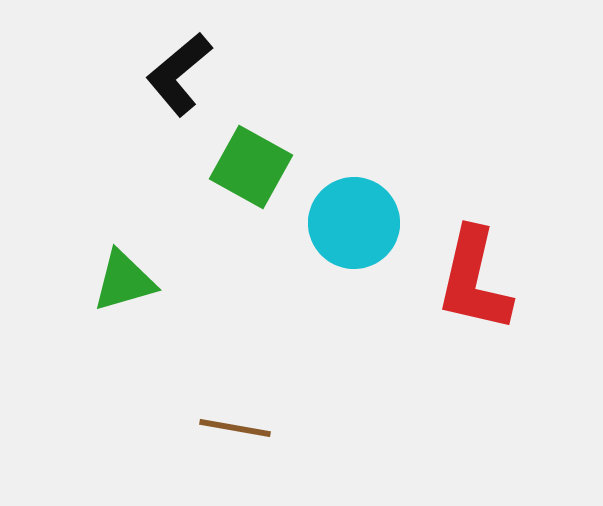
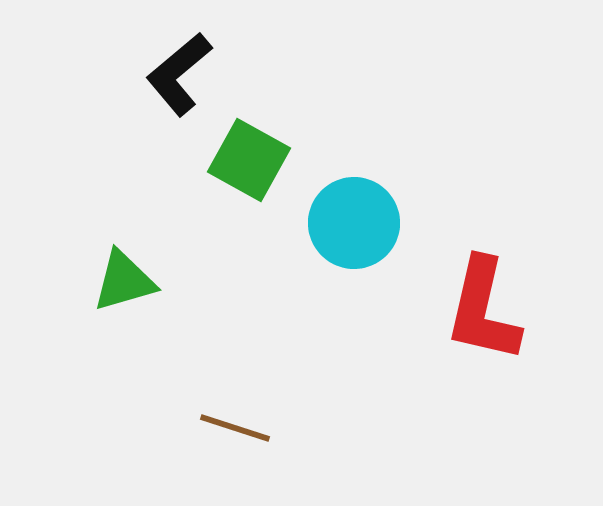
green square: moved 2 px left, 7 px up
red L-shape: moved 9 px right, 30 px down
brown line: rotated 8 degrees clockwise
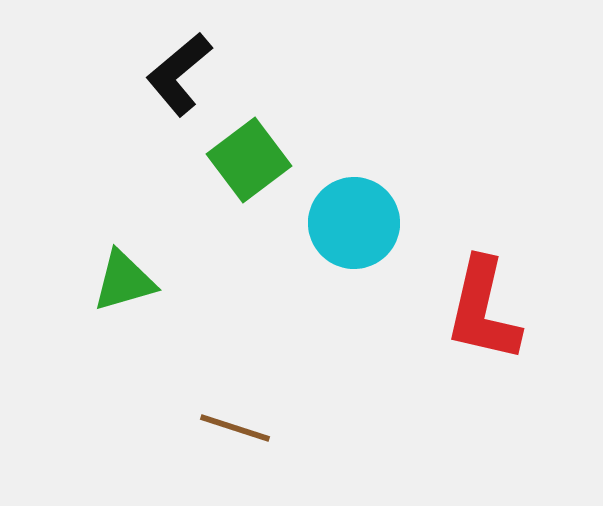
green square: rotated 24 degrees clockwise
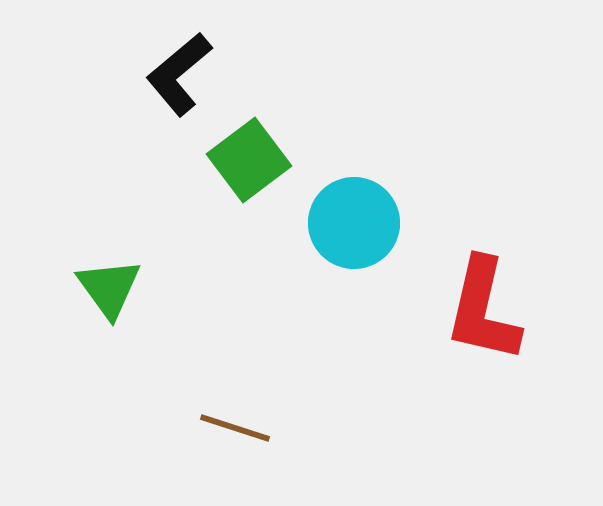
green triangle: moved 15 px left, 7 px down; rotated 50 degrees counterclockwise
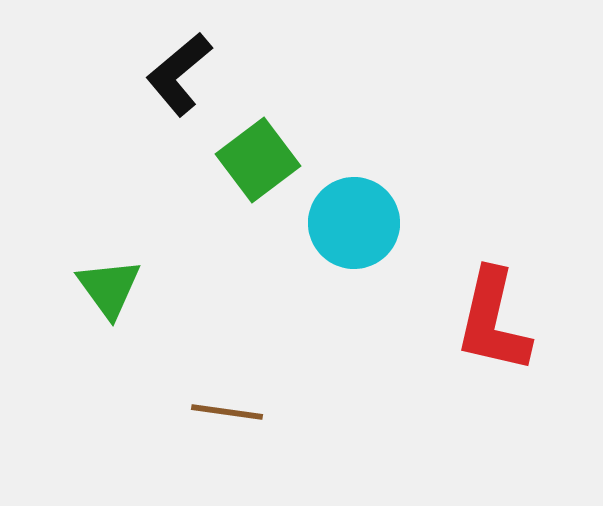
green square: moved 9 px right
red L-shape: moved 10 px right, 11 px down
brown line: moved 8 px left, 16 px up; rotated 10 degrees counterclockwise
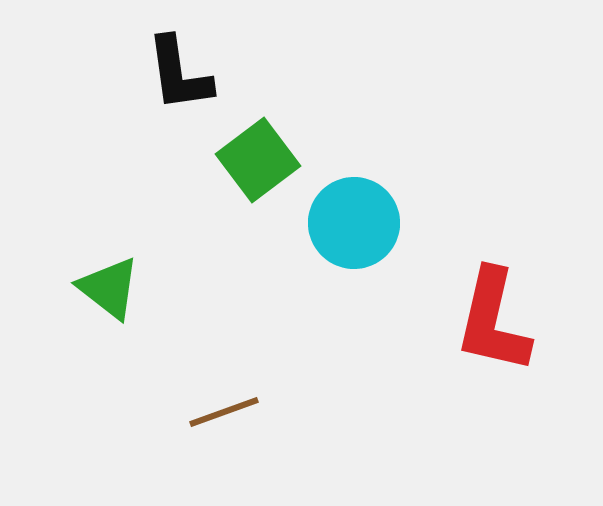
black L-shape: rotated 58 degrees counterclockwise
green triangle: rotated 16 degrees counterclockwise
brown line: moved 3 px left; rotated 28 degrees counterclockwise
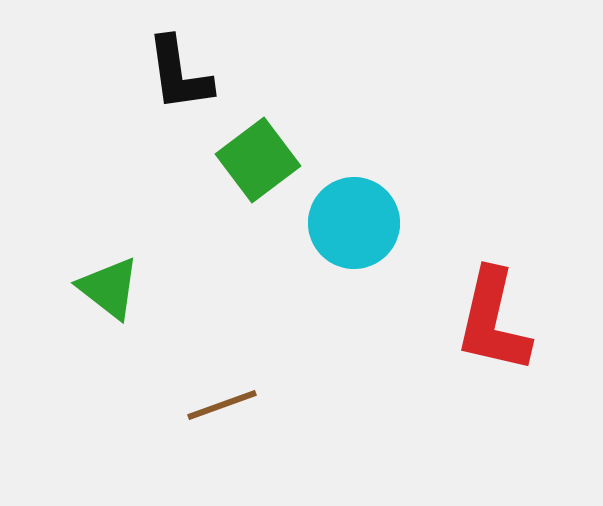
brown line: moved 2 px left, 7 px up
